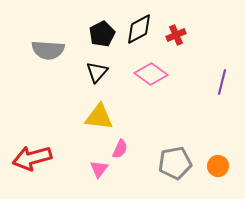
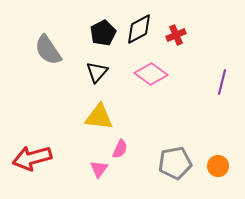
black pentagon: moved 1 px right, 1 px up
gray semicircle: rotated 52 degrees clockwise
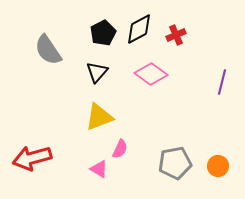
yellow triangle: rotated 28 degrees counterclockwise
pink triangle: rotated 36 degrees counterclockwise
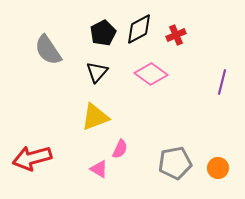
yellow triangle: moved 4 px left
orange circle: moved 2 px down
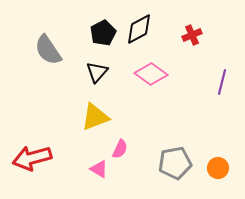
red cross: moved 16 px right
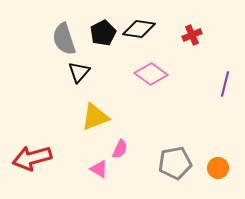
black diamond: rotated 36 degrees clockwise
gray semicircle: moved 16 px right, 11 px up; rotated 16 degrees clockwise
black triangle: moved 18 px left
purple line: moved 3 px right, 2 px down
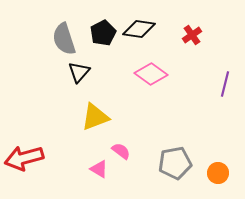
red cross: rotated 12 degrees counterclockwise
pink semicircle: moved 1 px right, 2 px down; rotated 78 degrees counterclockwise
red arrow: moved 8 px left
orange circle: moved 5 px down
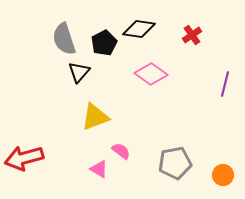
black pentagon: moved 1 px right, 10 px down
orange circle: moved 5 px right, 2 px down
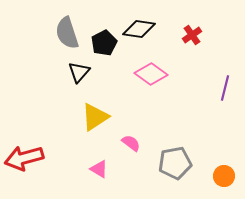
gray semicircle: moved 3 px right, 6 px up
purple line: moved 4 px down
yellow triangle: rotated 12 degrees counterclockwise
pink semicircle: moved 10 px right, 8 px up
orange circle: moved 1 px right, 1 px down
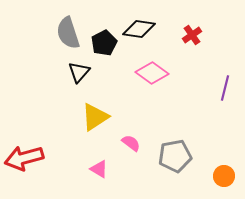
gray semicircle: moved 1 px right
pink diamond: moved 1 px right, 1 px up
gray pentagon: moved 7 px up
